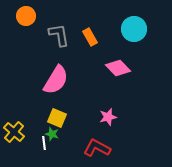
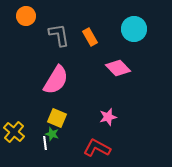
white line: moved 1 px right
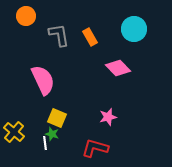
pink semicircle: moved 13 px left; rotated 56 degrees counterclockwise
red L-shape: moved 2 px left; rotated 12 degrees counterclockwise
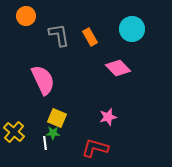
cyan circle: moved 2 px left
green star: moved 1 px right, 1 px up; rotated 16 degrees counterclockwise
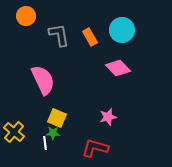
cyan circle: moved 10 px left, 1 px down
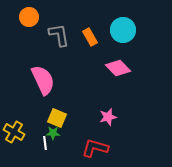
orange circle: moved 3 px right, 1 px down
cyan circle: moved 1 px right
yellow cross: rotated 10 degrees counterclockwise
